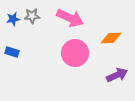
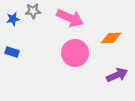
gray star: moved 1 px right, 5 px up
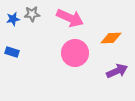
gray star: moved 1 px left, 3 px down
purple arrow: moved 4 px up
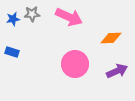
pink arrow: moved 1 px left, 1 px up
pink circle: moved 11 px down
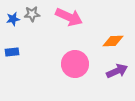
orange diamond: moved 2 px right, 3 px down
blue rectangle: rotated 24 degrees counterclockwise
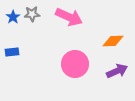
blue star: moved 2 px up; rotated 24 degrees counterclockwise
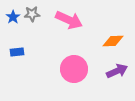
pink arrow: moved 3 px down
blue rectangle: moved 5 px right
pink circle: moved 1 px left, 5 px down
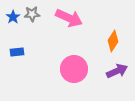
pink arrow: moved 2 px up
orange diamond: rotated 55 degrees counterclockwise
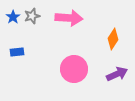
gray star: moved 2 px down; rotated 14 degrees counterclockwise
pink arrow: rotated 20 degrees counterclockwise
orange diamond: moved 2 px up
purple arrow: moved 3 px down
